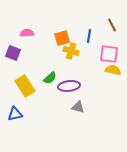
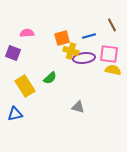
blue line: rotated 64 degrees clockwise
purple ellipse: moved 15 px right, 28 px up
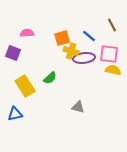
blue line: rotated 56 degrees clockwise
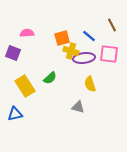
yellow semicircle: moved 23 px left, 14 px down; rotated 119 degrees counterclockwise
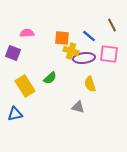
orange square: rotated 21 degrees clockwise
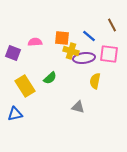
pink semicircle: moved 8 px right, 9 px down
yellow semicircle: moved 5 px right, 3 px up; rotated 28 degrees clockwise
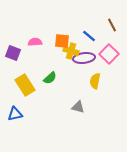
orange square: moved 3 px down
pink square: rotated 36 degrees clockwise
yellow rectangle: moved 1 px up
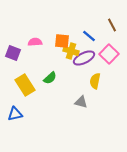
purple ellipse: rotated 20 degrees counterclockwise
gray triangle: moved 3 px right, 5 px up
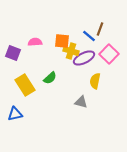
brown line: moved 12 px left, 4 px down; rotated 48 degrees clockwise
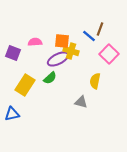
purple ellipse: moved 26 px left, 1 px down
yellow rectangle: rotated 65 degrees clockwise
blue triangle: moved 3 px left
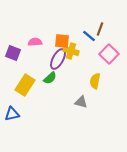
purple ellipse: rotated 35 degrees counterclockwise
